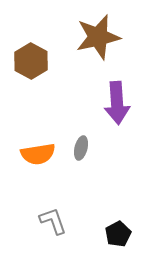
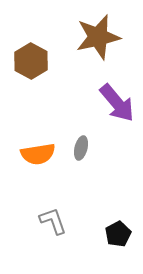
purple arrow: rotated 36 degrees counterclockwise
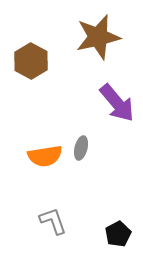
orange semicircle: moved 7 px right, 2 px down
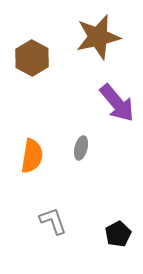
brown hexagon: moved 1 px right, 3 px up
orange semicircle: moved 13 px left; rotated 72 degrees counterclockwise
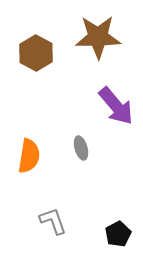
brown star: rotated 12 degrees clockwise
brown hexagon: moved 4 px right, 5 px up
purple arrow: moved 1 px left, 3 px down
gray ellipse: rotated 30 degrees counterclockwise
orange semicircle: moved 3 px left
